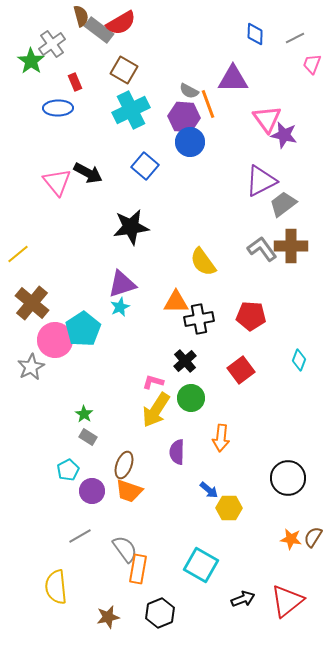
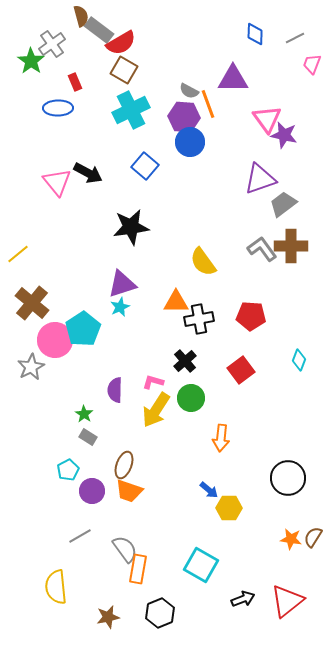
red semicircle at (121, 23): moved 20 px down
purple triangle at (261, 181): moved 1 px left, 2 px up; rotated 8 degrees clockwise
purple semicircle at (177, 452): moved 62 px left, 62 px up
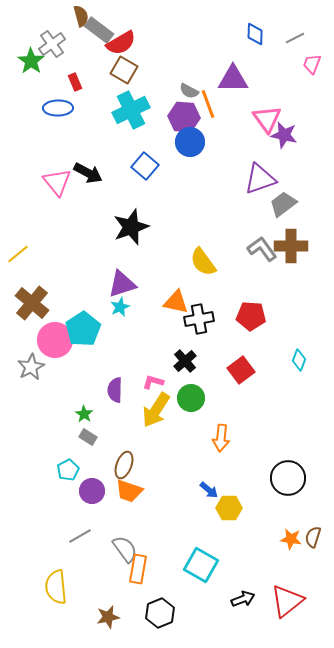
black star at (131, 227): rotated 12 degrees counterclockwise
orange triangle at (176, 302): rotated 12 degrees clockwise
brown semicircle at (313, 537): rotated 15 degrees counterclockwise
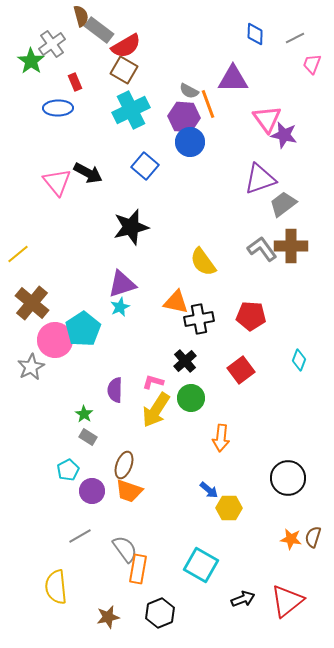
red semicircle at (121, 43): moved 5 px right, 3 px down
black star at (131, 227): rotated 6 degrees clockwise
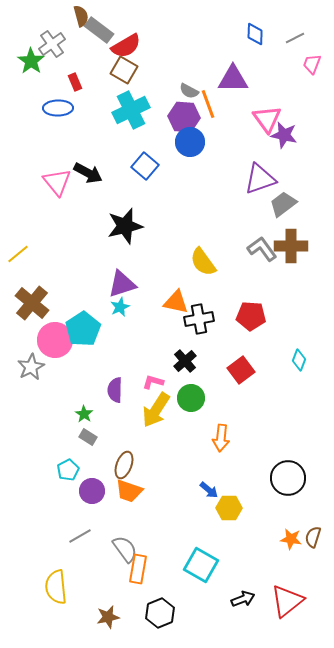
black star at (131, 227): moved 6 px left, 1 px up
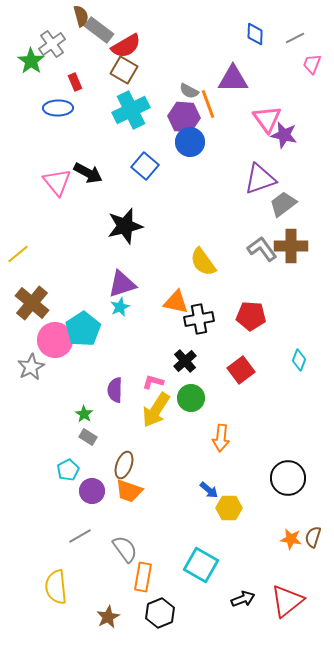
orange rectangle at (138, 569): moved 5 px right, 8 px down
brown star at (108, 617): rotated 15 degrees counterclockwise
